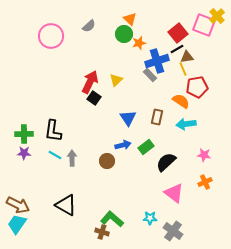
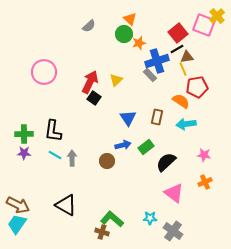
pink circle: moved 7 px left, 36 px down
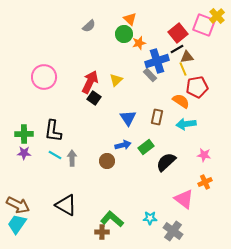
pink circle: moved 5 px down
pink triangle: moved 10 px right, 6 px down
brown cross: rotated 16 degrees counterclockwise
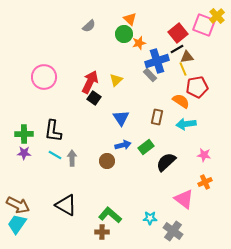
blue triangle: moved 7 px left
green L-shape: moved 2 px left, 4 px up
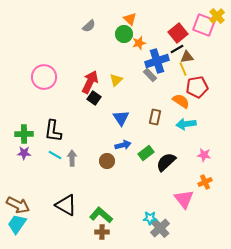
brown rectangle: moved 2 px left
green rectangle: moved 6 px down
pink triangle: rotated 15 degrees clockwise
green L-shape: moved 9 px left
gray cross: moved 13 px left, 3 px up; rotated 12 degrees clockwise
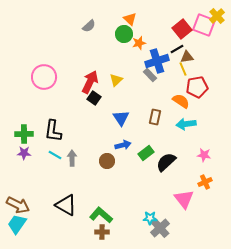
red square: moved 4 px right, 4 px up
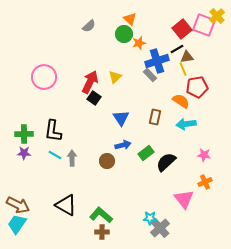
yellow triangle: moved 1 px left, 3 px up
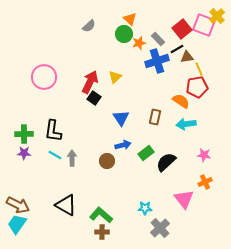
yellow line: moved 16 px right
gray rectangle: moved 8 px right, 36 px up
cyan star: moved 5 px left, 10 px up
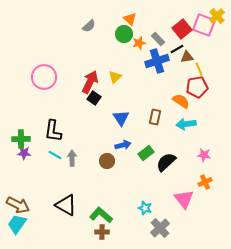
green cross: moved 3 px left, 5 px down
cyan star: rotated 16 degrees clockwise
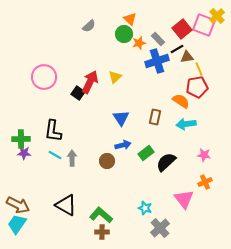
black square: moved 16 px left, 5 px up
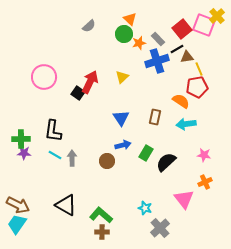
yellow triangle: moved 7 px right
green rectangle: rotated 21 degrees counterclockwise
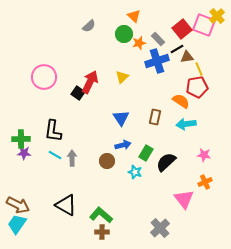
orange triangle: moved 4 px right, 3 px up
cyan star: moved 10 px left, 36 px up
